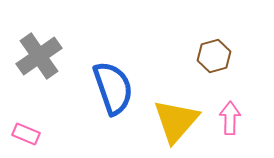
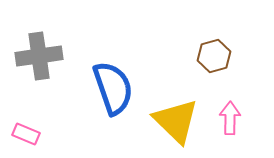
gray cross: rotated 27 degrees clockwise
yellow triangle: rotated 27 degrees counterclockwise
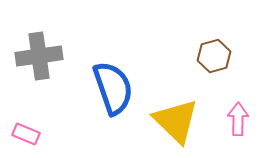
pink arrow: moved 8 px right, 1 px down
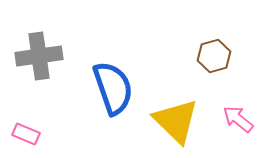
pink arrow: rotated 52 degrees counterclockwise
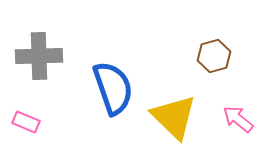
gray cross: rotated 6 degrees clockwise
yellow triangle: moved 2 px left, 4 px up
pink rectangle: moved 12 px up
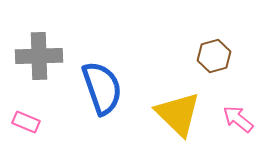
blue semicircle: moved 11 px left
yellow triangle: moved 4 px right, 3 px up
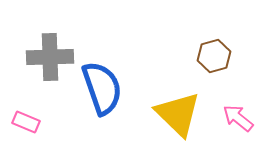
gray cross: moved 11 px right, 1 px down
pink arrow: moved 1 px up
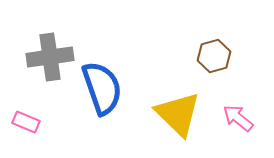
gray cross: rotated 6 degrees counterclockwise
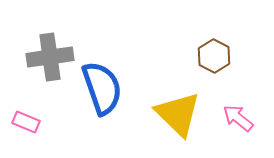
brown hexagon: rotated 16 degrees counterclockwise
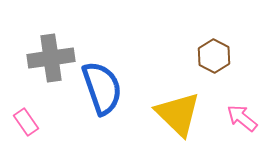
gray cross: moved 1 px right, 1 px down
pink arrow: moved 4 px right
pink rectangle: rotated 32 degrees clockwise
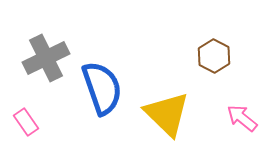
gray cross: moved 5 px left; rotated 18 degrees counterclockwise
yellow triangle: moved 11 px left
